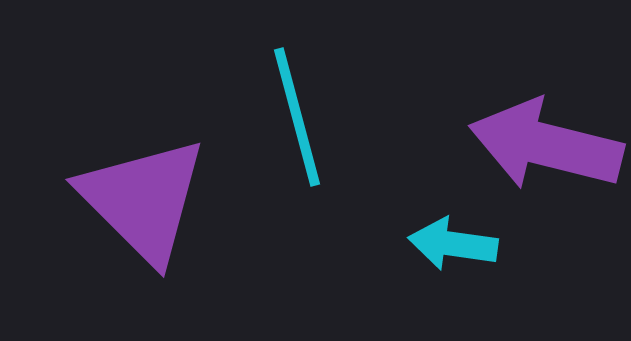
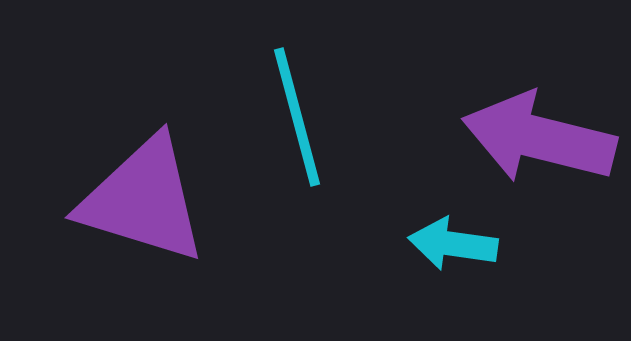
purple arrow: moved 7 px left, 7 px up
purple triangle: rotated 28 degrees counterclockwise
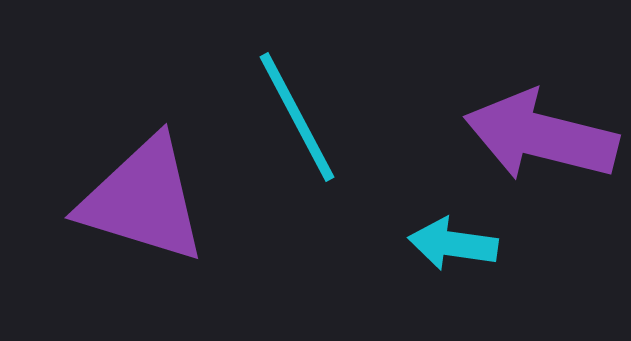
cyan line: rotated 13 degrees counterclockwise
purple arrow: moved 2 px right, 2 px up
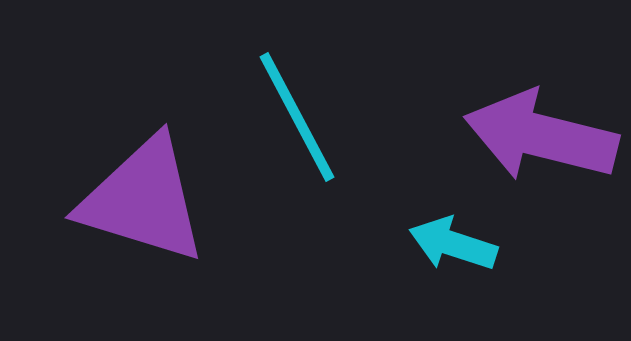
cyan arrow: rotated 10 degrees clockwise
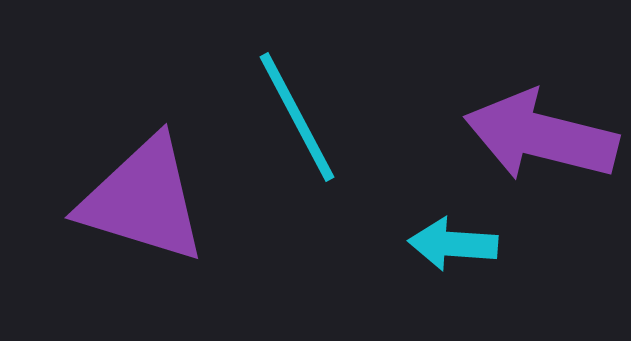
cyan arrow: rotated 14 degrees counterclockwise
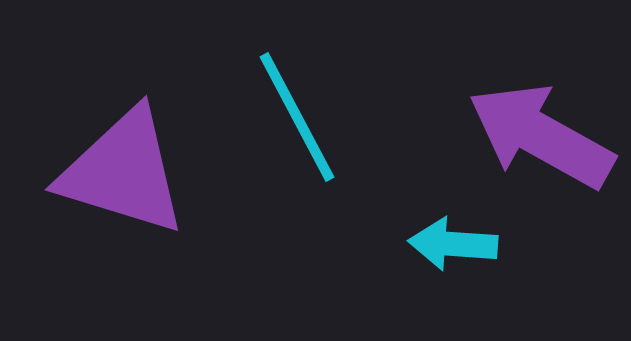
purple arrow: rotated 15 degrees clockwise
purple triangle: moved 20 px left, 28 px up
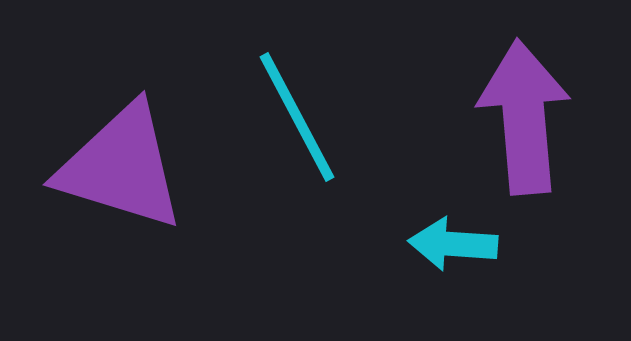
purple arrow: moved 17 px left, 19 px up; rotated 56 degrees clockwise
purple triangle: moved 2 px left, 5 px up
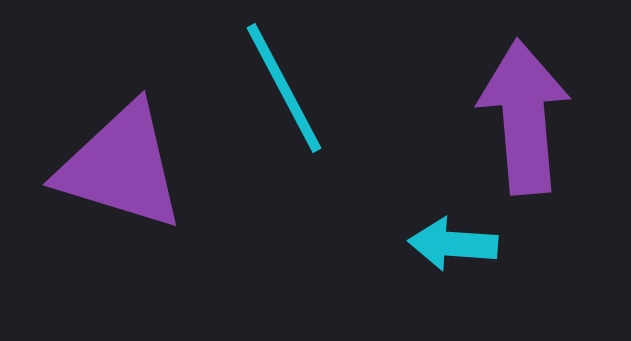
cyan line: moved 13 px left, 29 px up
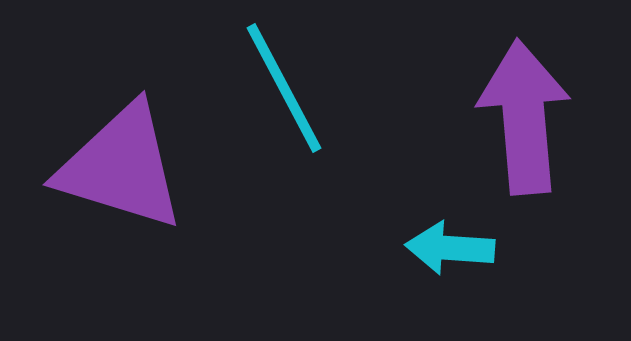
cyan arrow: moved 3 px left, 4 px down
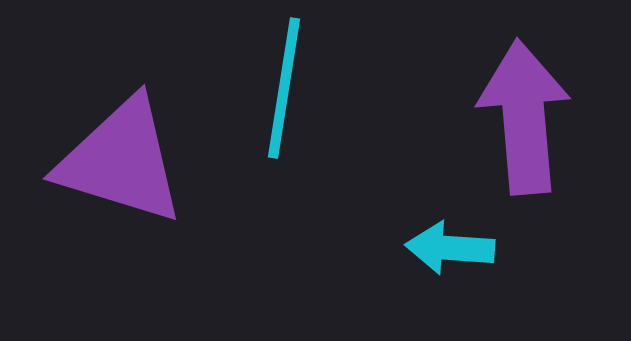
cyan line: rotated 37 degrees clockwise
purple triangle: moved 6 px up
